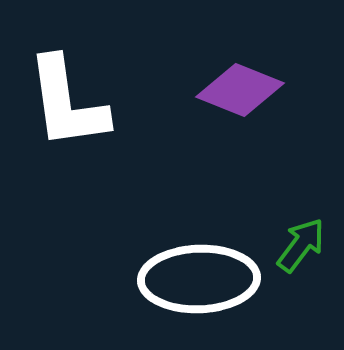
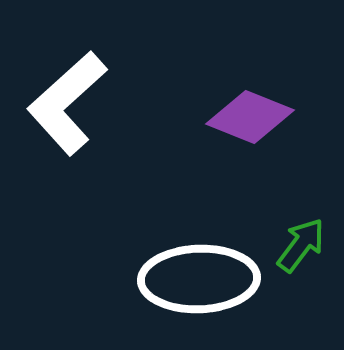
purple diamond: moved 10 px right, 27 px down
white L-shape: rotated 56 degrees clockwise
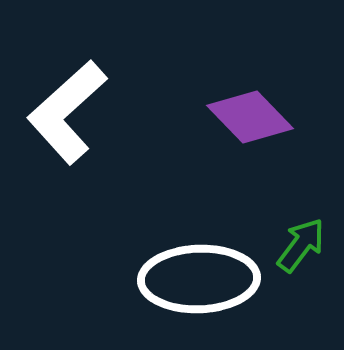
white L-shape: moved 9 px down
purple diamond: rotated 24 degrees clockwise
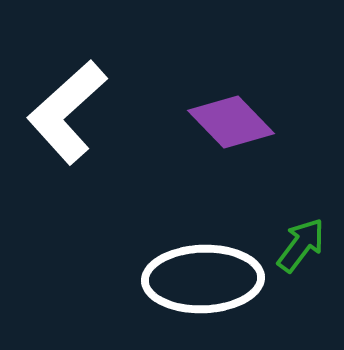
purple diamond: moved 19 px left, 5 px down
white ellipse: moved 4 px right
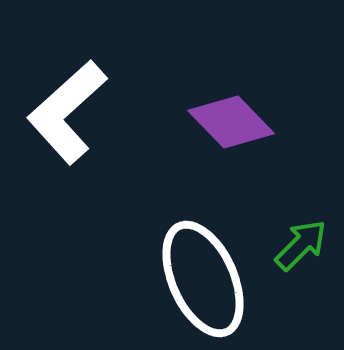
green arrow: rotated 8 degrees clockwise
white ellipse: rotated 68 degrees clockwise
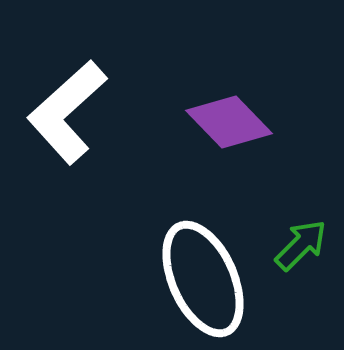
purple diamond: moved 2 px left
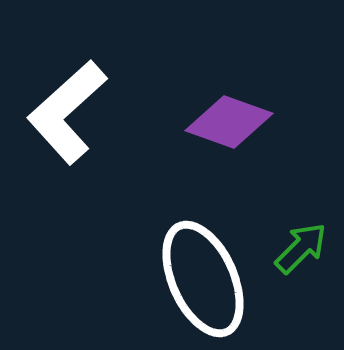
purple diamond: rotated 26 degrees counterclockwise
green arrow: moved 3 px down
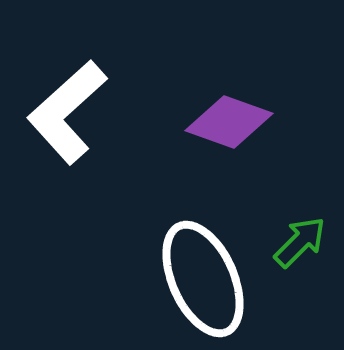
green arrow: moved 1 px left, 6 px up
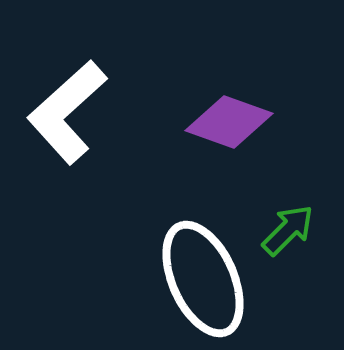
green arrow: moved 12 px left, 12 px up
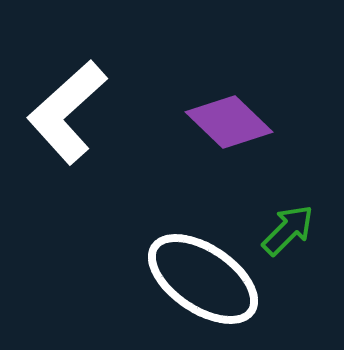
purple diamond: rotated 24 degrees clockwise
white ellipse: rotated 32 degrees counterclockwise
